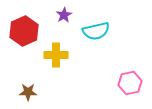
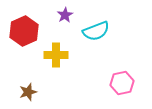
purple star: moved 1 px right
cyan semicircle: rotated 8 degrees counterclockwise
pink hexagon: moved 8 px left
brown star: rotated 18 degrees counterclockwise
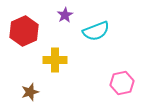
yellow cross: moved 1 px left, 5 px down
brown star: moved 2 px right
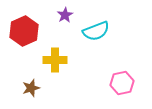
brown star: moved 1 px right, 4 px up
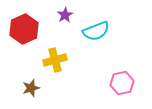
red hexagon: moved 2 px up
yellow cross: rotated 15 degrees counterclockwise
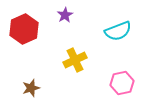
cyan semicircle: moved 22 px right
yellow cross: moved 20 px right; rotated 10 degrees counterclockwise
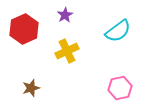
cyan semicircle: rotated 16 degrees counterclockwise
yellow cross: moved 8 px left, 9 px up
pink hexagon: moved 2 px left, 5 px down
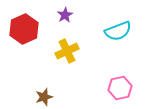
cyan semicircle: rotated 16 degrees clockwise
brown star: moved 13 px right, 9 px down
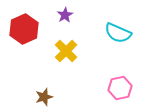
cyan semicircle: moved 2 px down; rotated 44 degrees clockwise
yellow cross: moved 1 px left; rotated 20 degrees counterclockwise
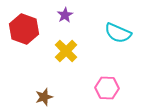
red hexagon: rotated 16 degrees counterclockwise
pink hexagon: moved 13 px left; rotated 15 degrees clockwise
